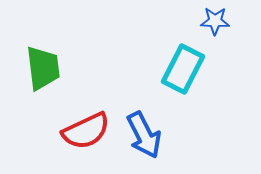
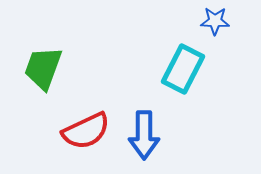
green trapezoid: rotated 153 degrees counterclockwise
blue arrow: rotated 27 degrees clockwise
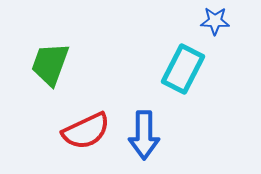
green trapezoid: moved 7 px right, 4 px up
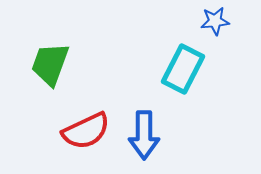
blue star: rotated 8 degrees counterclockwise
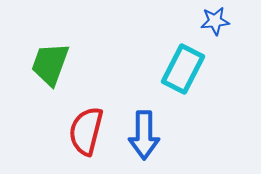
red semicircle: rotated 129 degrees clockwise
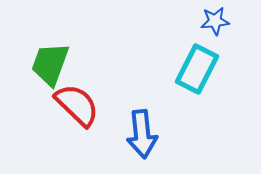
cyan rectangle: moved 14 px right
red semicircle: moved 9 px left, 26 px up; rotated 120 degrees clockwise
blue arrow: moved 2 px left, 1 px up; rotated 6 degrees counterclockwise
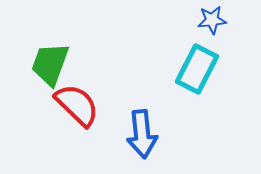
blue star: moved 3 px left, 1 px up
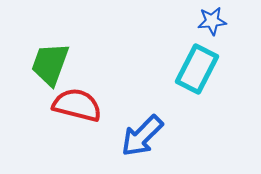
blue star: moved 1 px down
red semicircle: rotated 30 degrees counterclockwise
blue arrow: moved 2 px down; rotated 51 degrees clockwise
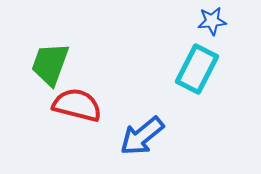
blue arrow: rotated 6 degrees clockwise
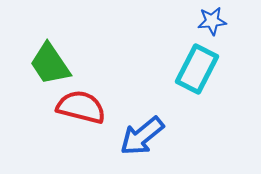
green trapezoid: rotated 54 degrees counterclockwise
red semicircle: moved 4 px right, 2 px down
